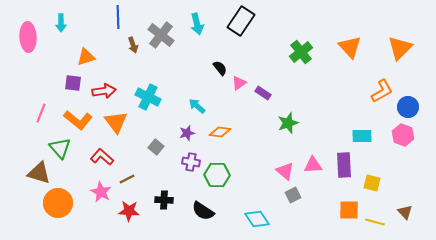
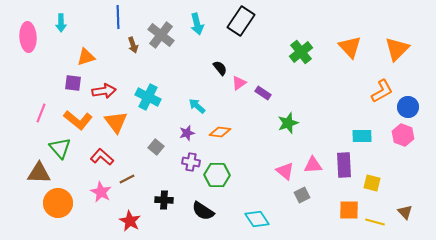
orange triangle at (400, 48): moved 3 px left, 1 px down
brown triangle at (39, 173): rotated 15 degrees counterclockwise
gray square at (293, 195): moved 9 px right
red star at (129, 211): moved 1 px right, 10 px down; rotated 25 degrees clockwise
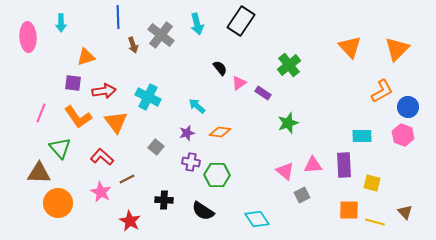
green cross at (301, 52): moved 12 px left, 13 px down
orange L-shape at (78, 120): moved 3 px up; rotated 16 degrees clockwise
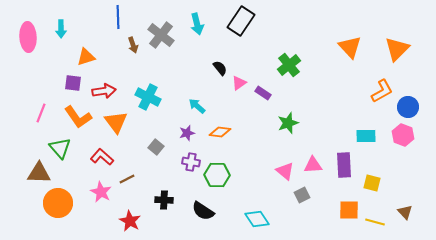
cyan arrow at (61, 23): moved 6 px down
cyan rectangle at (362, 136): moved 4 px right
